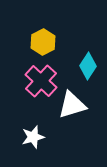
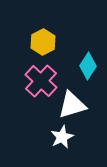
white star: moved 29 px right; rotated 10 degrees counterclockwise
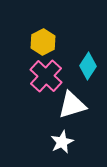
pink cross: moved 5 px right, 5 px up
white star: moved 5 px down
